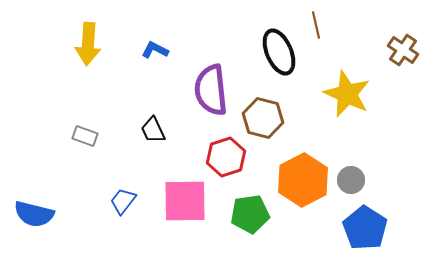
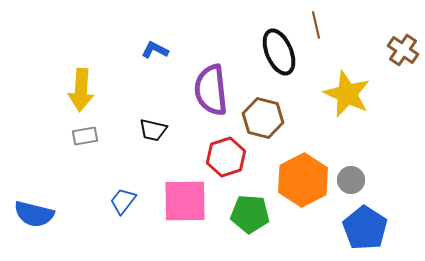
yellow arrow: moved 7 px left, 46 px down
black trapezoid: rotated 52 degrees counterclockwise
gray rectangle: rotated 30 degrees counterclockwise
green pentagon: rotated 12 degrees clockwise
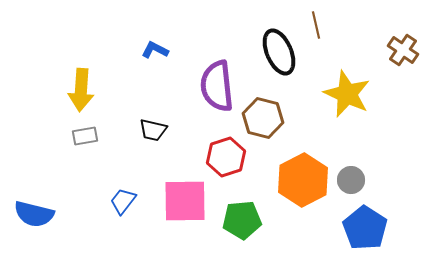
purple semicircle: moved 6 px right, 4 px up
green pentagon: moved 8 px left, 6 px down; rotated 9 degrees counterclockwise
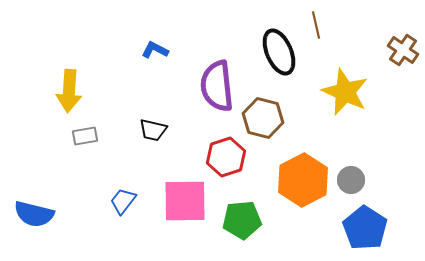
yellow arrow: moved 12 px left, 1 px down
yellow star: moved 2 px left, 2 px up
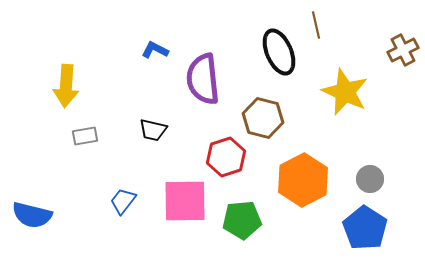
brown cross: rotated 28 degrees clockwise
purple semicircle: moved 14 px left, 7 px up
yellow arrow: moved 3 px left, 5 px up
gray circle: moved 19 px right, 1 px up
blue semicircle: moved 2 px left, 1 px down
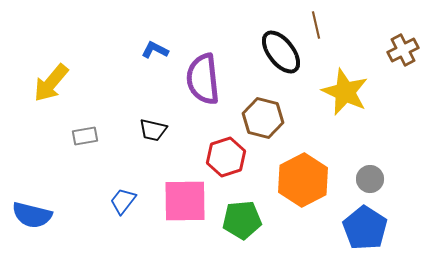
black ellipse: moved 2 px right; rotated 15 degrees counterclockwise
yellow arrow: moved 15 px left, 3 px up; rotated 36 degrees clockwise
